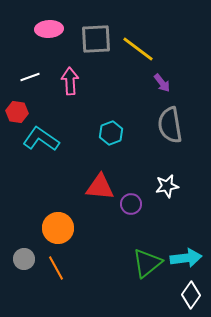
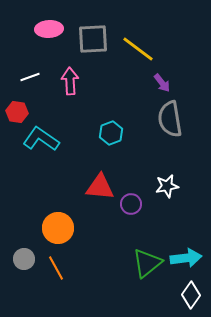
gray square: moved 3 px left
gray semicircle: moved 6 px up
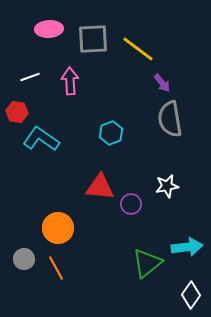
cyan arrow: moved 1 px right, 11 px up
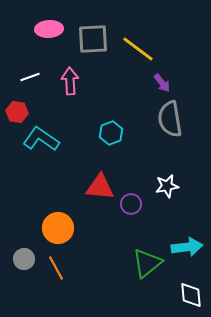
white diamond: rotated 40 degrees counterclockwise
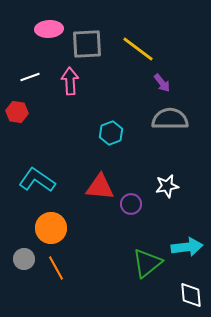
gray square: moved 6 px left, 5 px down
gray semicircle: rotated 99 degrees clockwise
cyan L-shape: moved 4 px left, 41 px down
orange circle: moved 7 px left
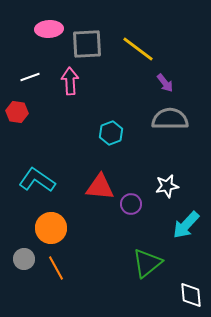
purple arrow: moved 3 px right
cyan arrow: moved 1 px left, 22 px up; rotated 140 degrees clockwise
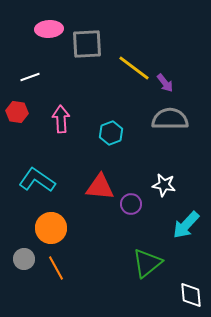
yellow line: moved 4 px left, 19 px down
pink arrow: moved 9 px left, 38 px down
white star: moved 3 px left, 1 px up; rotated 20 degrees clockwise
